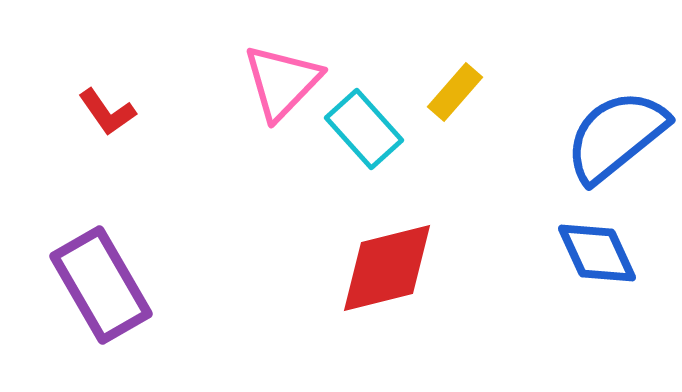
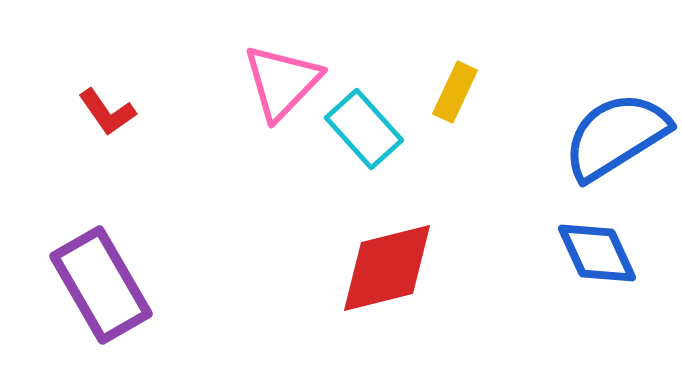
yellow rectangle: rotated 16 degrees counterclockwise
blue semicircle: rotated 7 degrees clockwise
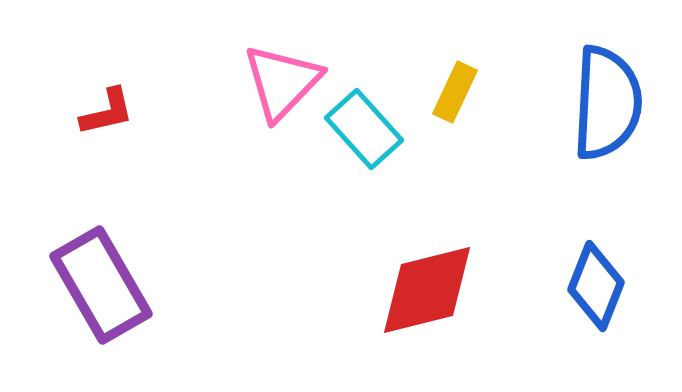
red L-shape: rotated 68 degrees counterclockwise
blue semicircle: moved 9 px left, 33 px up; rotated 125 degrees clockwise
blue diamond: moved 1 px left, 33 px down; rotated 46 degrees clockwise
red diamond: moved 40 px right, 22 px down
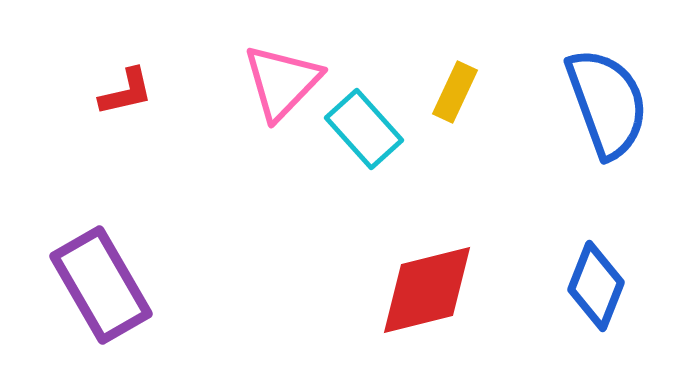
blue semicircle: rotated 23 degrees counterclockwise
red L-shape: moved 19 px right, 20 px up
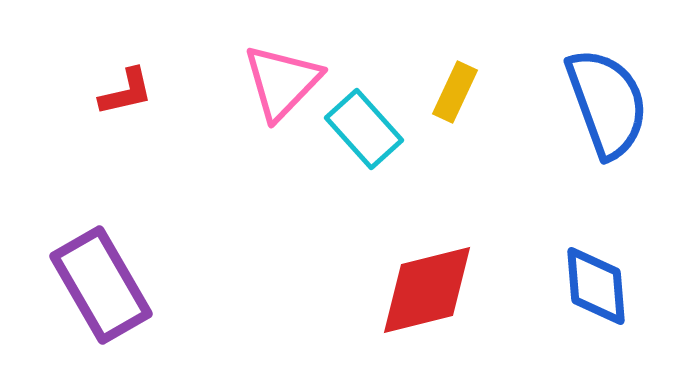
blue diamond: rotated 26 degrees counterclockwise
